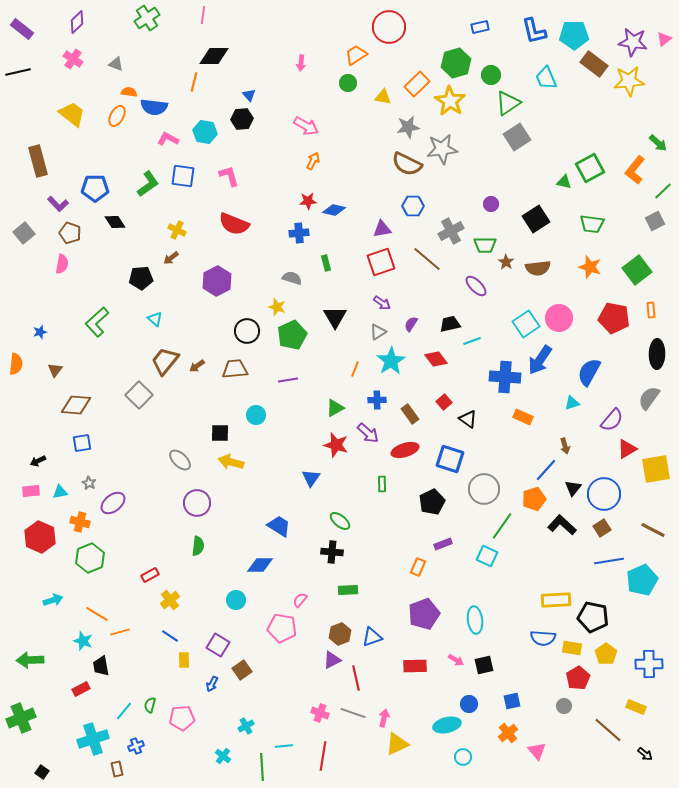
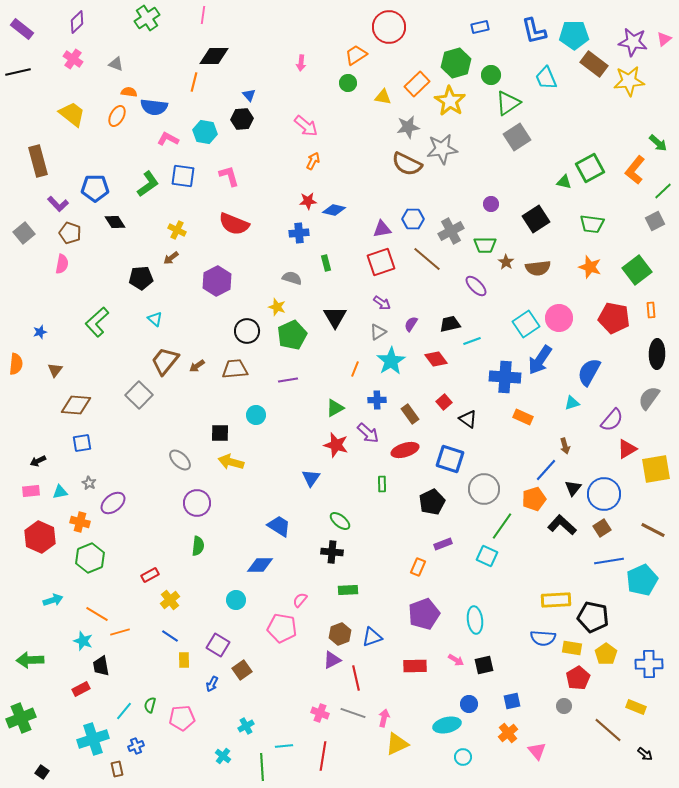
pink arrow at (306, 126): rotated 10 degrees clockwise
blue hexagon at (413, 206): moved 13 px down
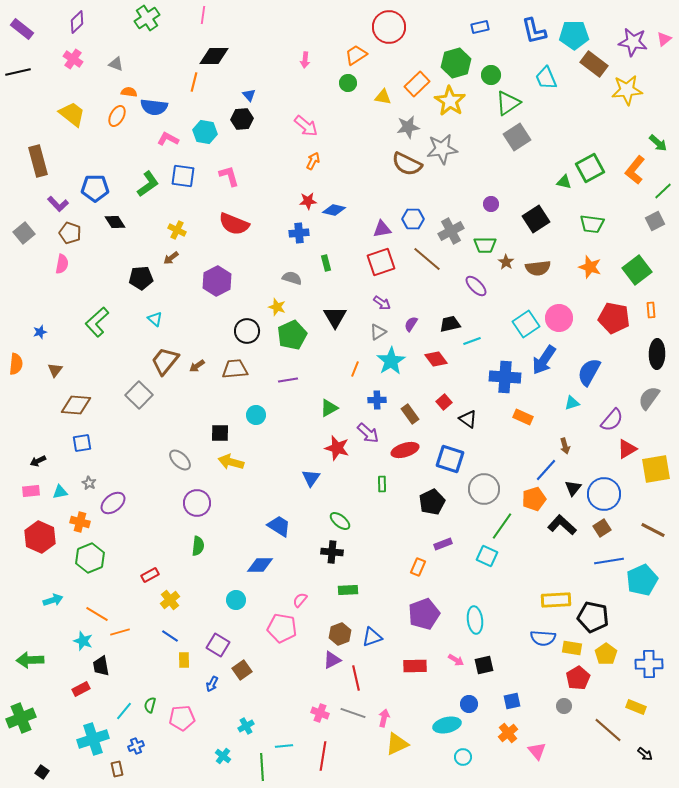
pink arrow at (301, 63): moved 4 px right, 3 px up
yellow star at (629, 81): moved 2 px left, 9 px down
blue arrow at (540, 360): moved 4 px right
green triangle at (335, 408): moved 6 px left
red star at (336, 445): moved 1 px right, 3 px down
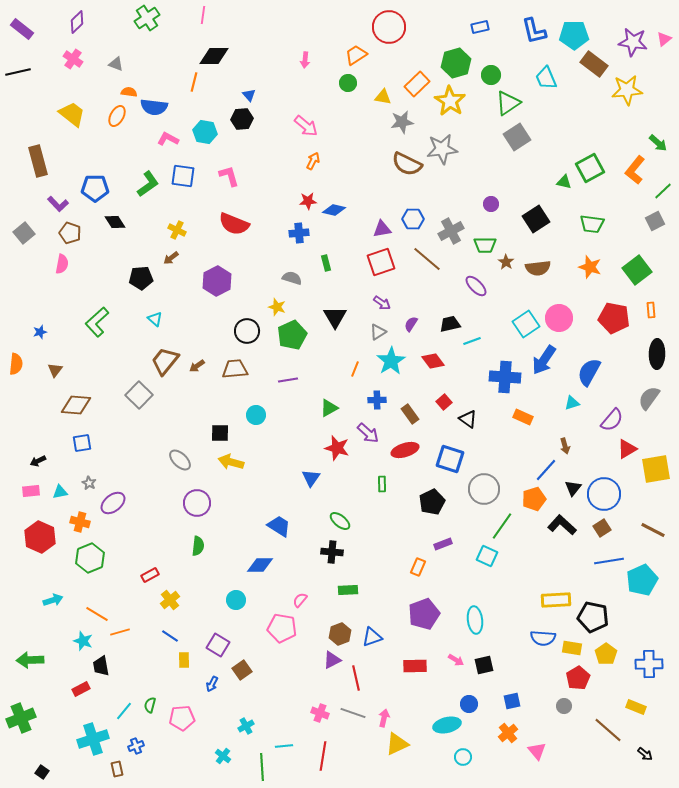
gray star at (408, 127): moved 6 px left, 5 px up
red diamond at (436, 359): moved 3 px left, 2 px down
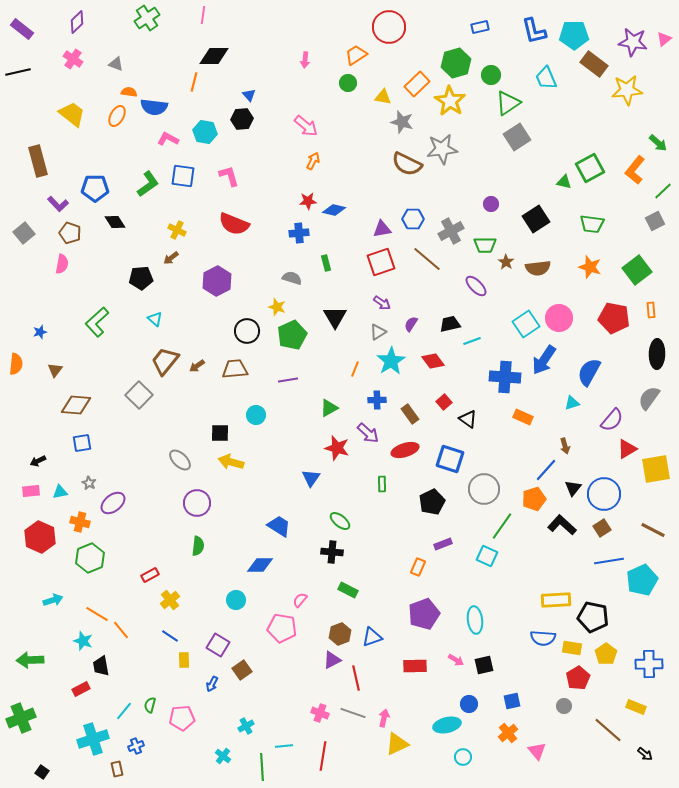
gray star at (402, 122): rotated 25 degrees clockwise
green rectangle at (348, 590): rotated 30 degrees clockwise
orange line at (120, 632): moved 1 px right, 2 px up; rotated 66 degrees clockwise
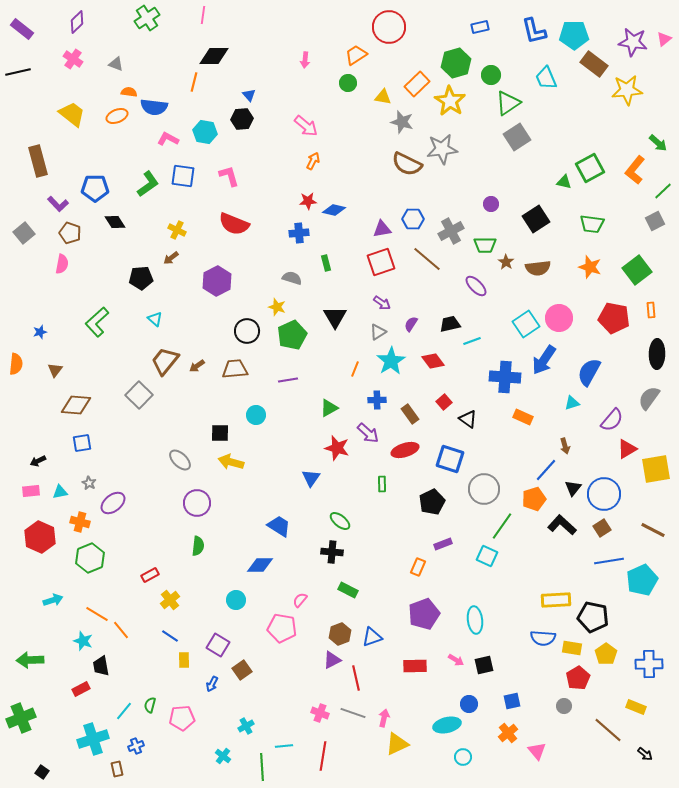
orange ellipse at (117, 116): rotated 40 degrees clockwise
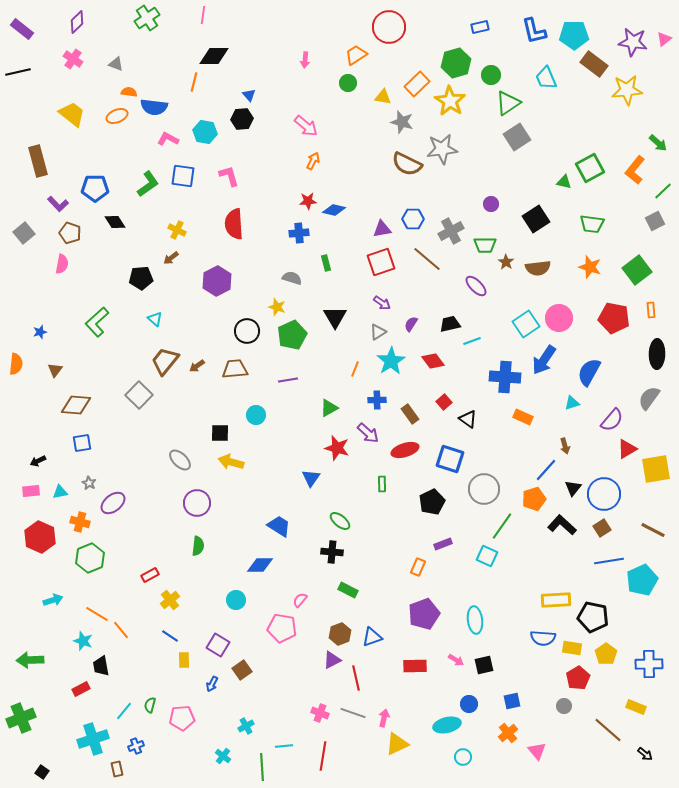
red semicircle at (234, 224): rotated 64 degrees clockwise
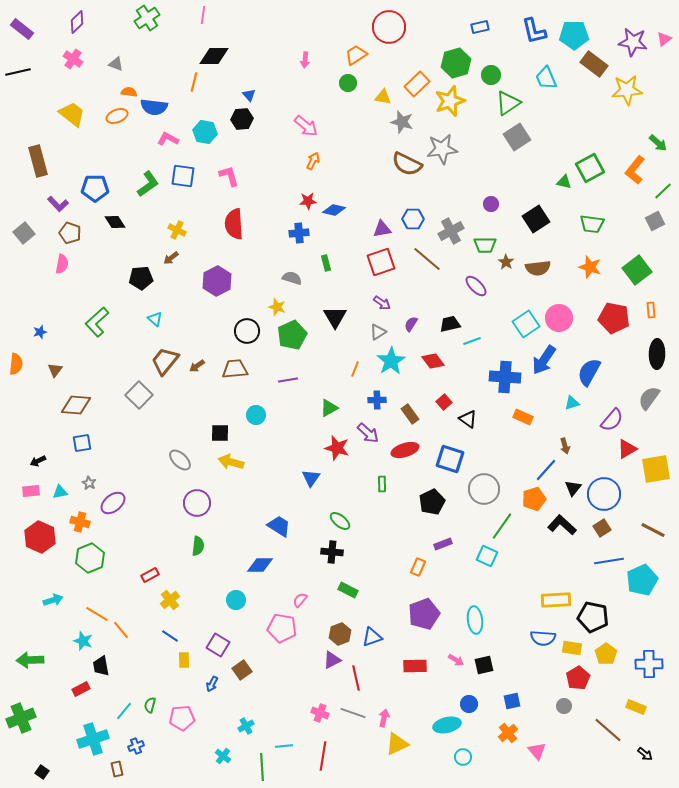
yellow star at (450, 101): rotated 20 degrees clockwise
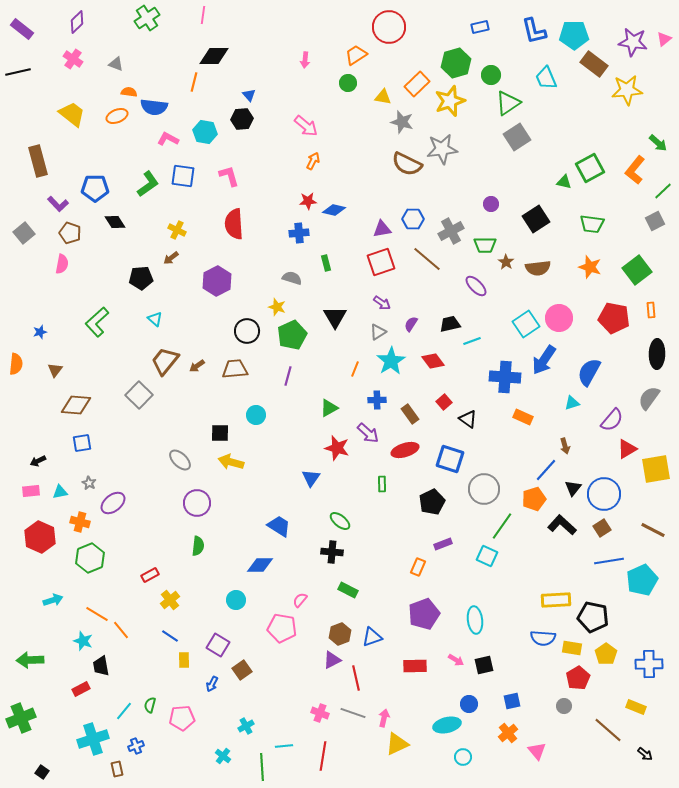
purple line at (288, 380): moved 4 px up; rotated 66 degrees counterclockwise
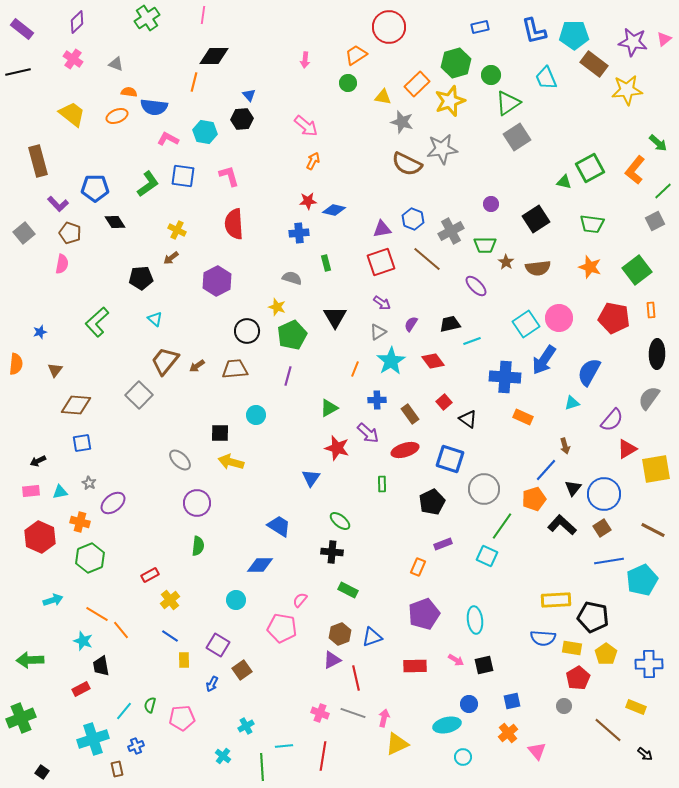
blue hexagon at (413, 219): rotated 20 degrees clockwise
